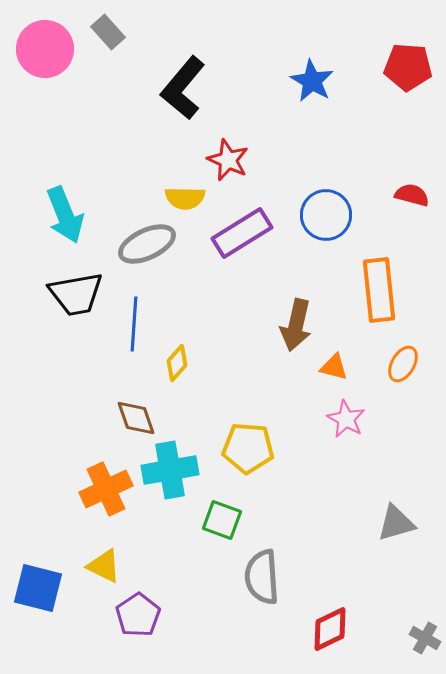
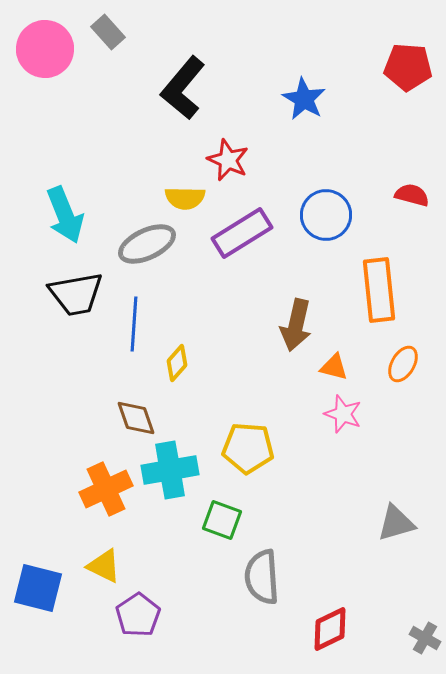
blue star: moved 8 px left, 18 px down
pink star: moved 3 px left, 5 px up; rotated 9 degrees counterclockwise
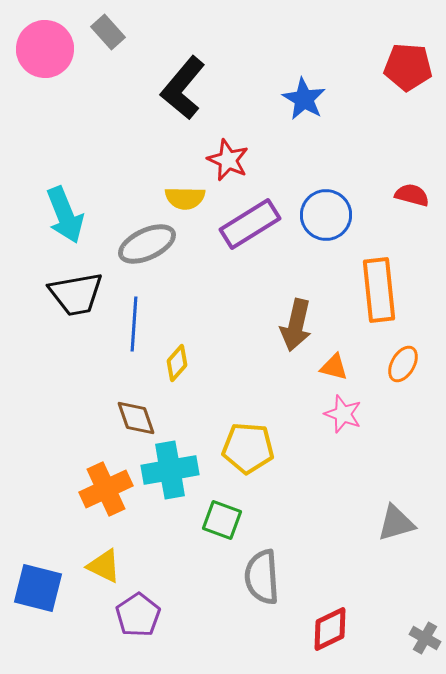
purple rectangle: moved 8 px right, 9 px up
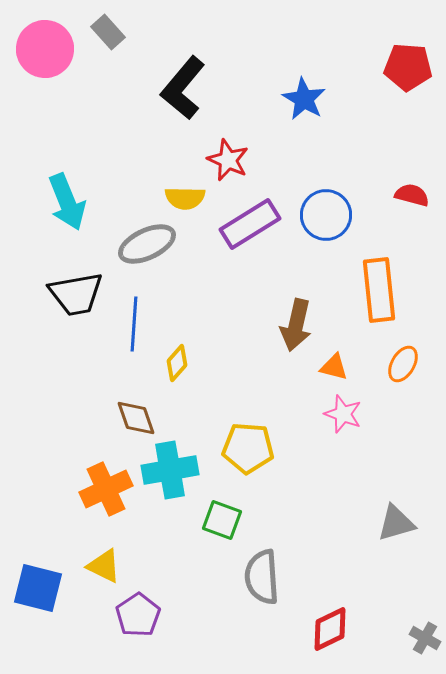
cyan arrow: moved 2 px right, 13 px up
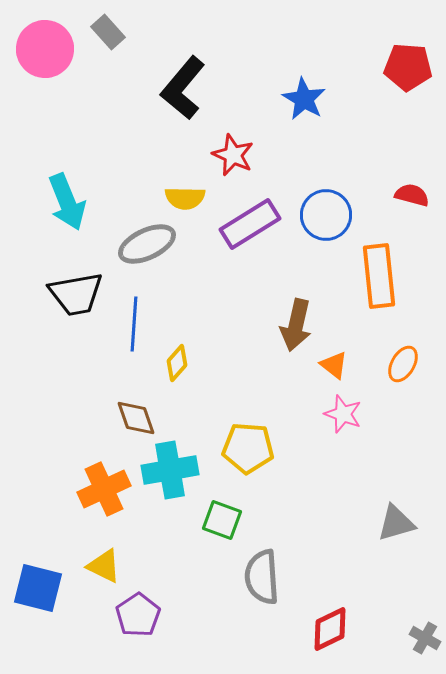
red star: moved 5 px right, 5 px up
orange rectangle: moved 14 px up
orange triangle: moved 2 px up; rotated 24 degrees clockwise
orange cross: moved 2 px left
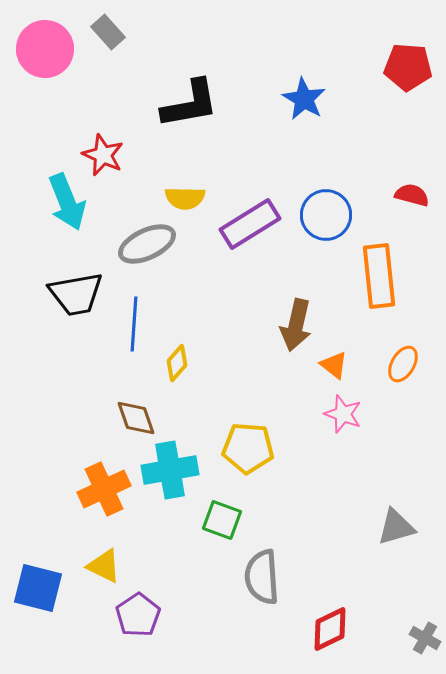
black L-shape: moved 7 px right, 16 px down; rotated 140 degrees counterclockwise
red star: moved 130 px left
gray triangle: moved 4 px down
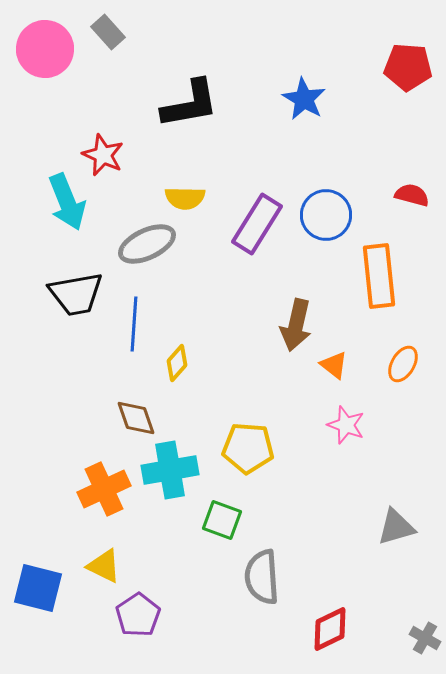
purple rectangle: moved 7 px right; rotated 26 degrees counterclockwise
pink star: moved 3 px right, 11 px down
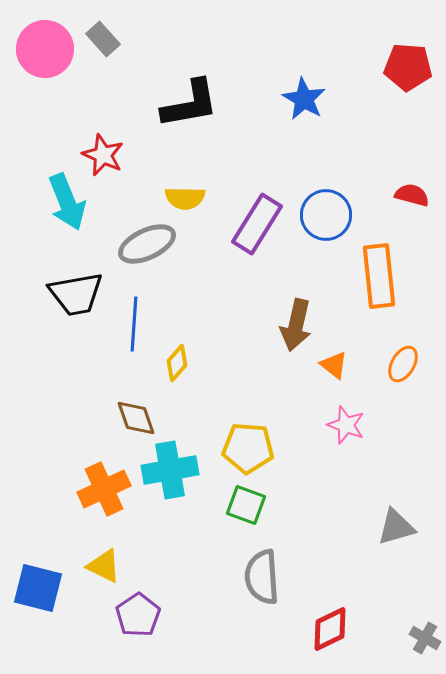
gray rectangle: moved 5 px left, 7 px down
green square: moved 24 px right, 15 px up
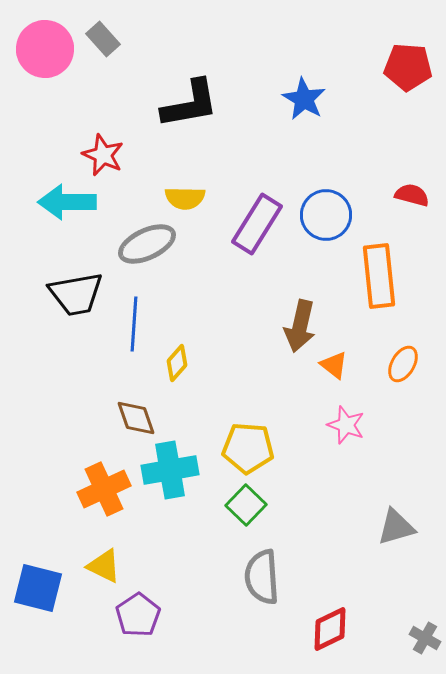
cyan arrow: rotated 112 degrees clockwise
brown arrow: moved 4 px right, 1 px down
green square: rotated 24 degrees clockwise
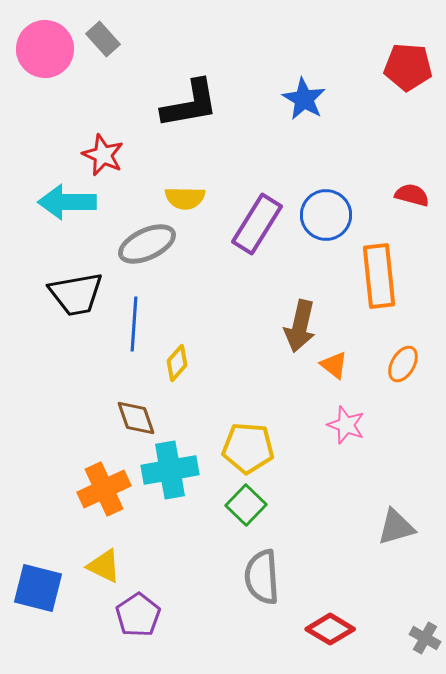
red diamond: rotated 57 degrees clockwise
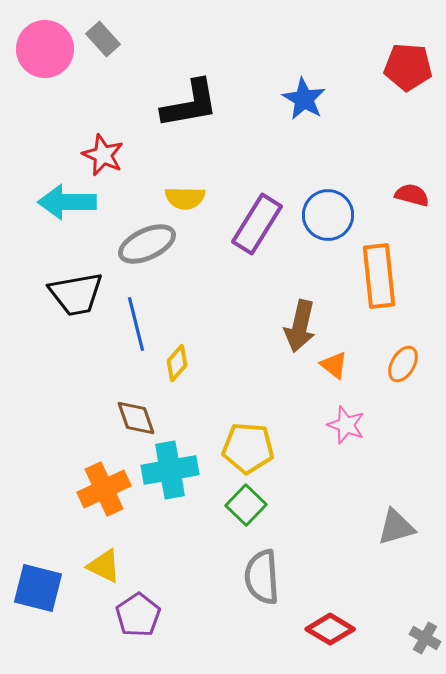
blue circle: moved 2 px right
blue line: moved 2 px right; rotated 18 degrees counterclockwise
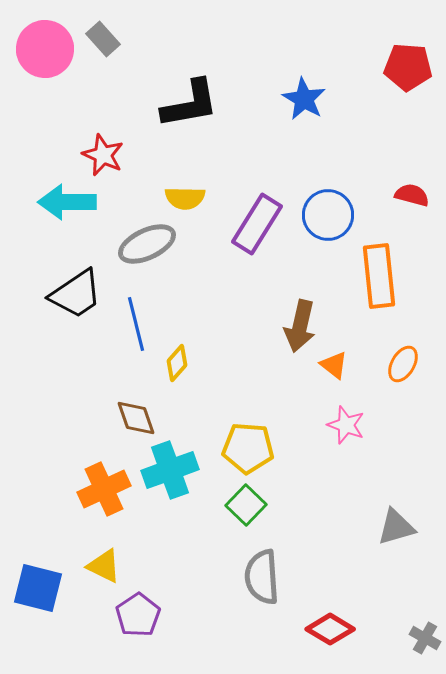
black trapezoid: rotated 24 degrees counterclockwise
cyan cross: rotated 10 degrees counterclockwise
